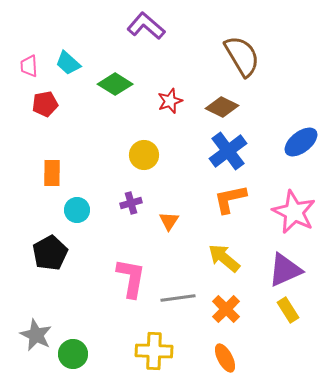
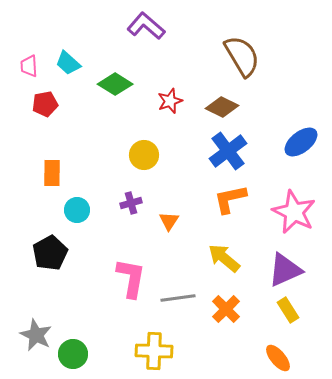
orange ellipse: moved 53 px right; rotated 12 degrees counterclockwise
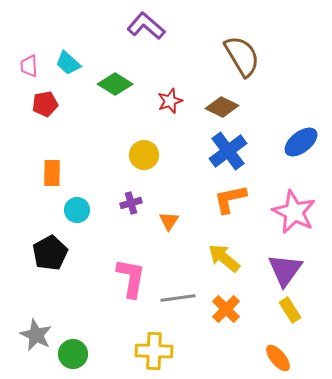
purple triangle: rotated 30 degrees counterclockwise
yellow rectangle: moved 2 px right
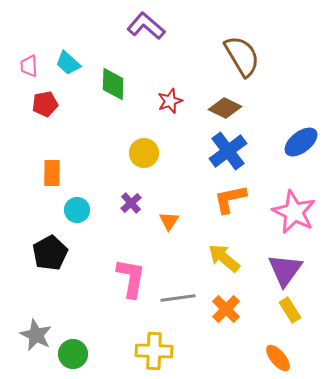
green diamond: moved 2 px left; rotated 60 degrees clockwise
brown diamond: moved 3 px right, 1 px down
yellow circle: moved 2 px up
purple cross: rotated 25 degrees counterclockwise
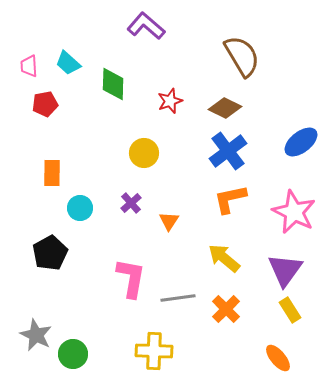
cyan circle: moved 3 px right, 2 px up
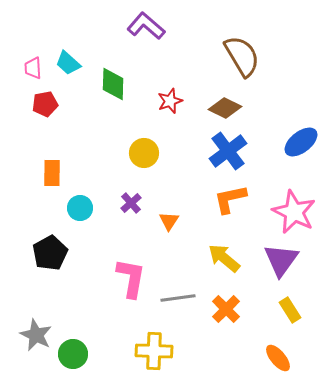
pink trapezoid: moved 4 px right, 2 px down
purple triangle: moved 4 px left, 10 px up
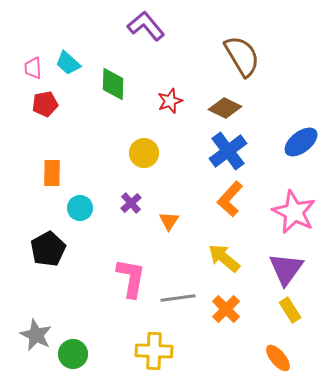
purple L-shape: rotated 9 degrees clockwise
orange L-shape: rotated 36 degrees counterclockwise
black pentagon: moved 2 px left, 4 px up
purple triangle: moved 5 px right, 9 px down
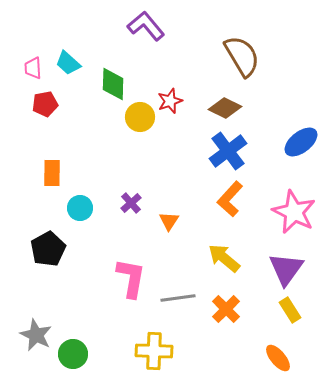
yellow circle: moved 4 px left, 36 px up
